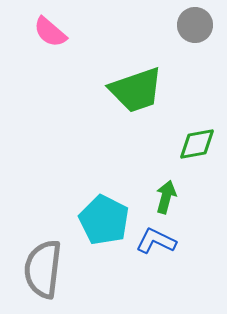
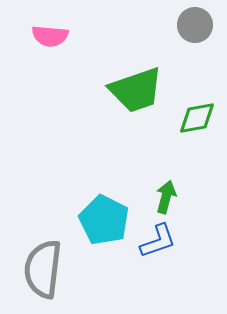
pink semicircle: moved 4 px down; rotated 36 degrees counterclockwise
green diamond: moved 26 px up
blue L-shape: moved 2 px right; rotated 135 degrees clockwise
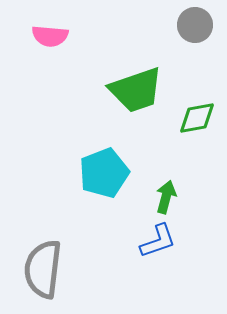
cyan pentagon: moved 47 px up; rotated 24 degrees clockwise
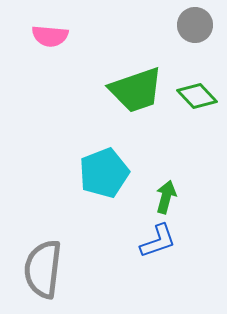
green diamond: moved 22 px up; rotated 57 degrees clockwise
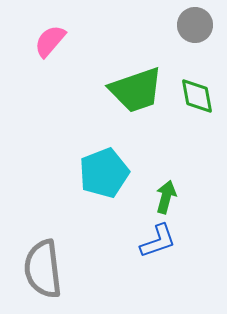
pink semicircle: moved 5 px down; rotated 126 degrees clockwise
green diamond: rotated 33 degrees clockwise
gray semicircle: rotated 14 degrees counterclockwise
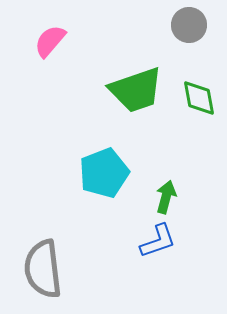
gray circle: moved 6 px left
green diamond: moved 2 px right, 2 px down
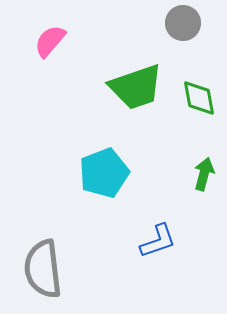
gray circle: moved 6 px left, 2 px up
green trapezoid: moved 3 px up
green arrow: moved 38 px right, 23 px up
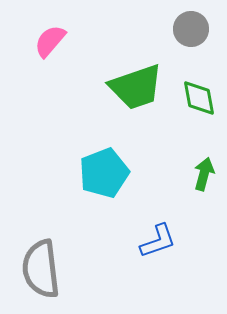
gray circle: moved 8 px right, 6 px down
gray semicircle: moved 2 px left
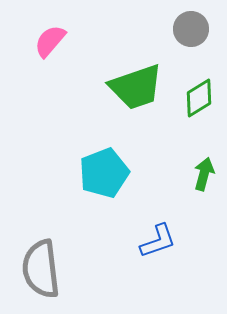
green diamond: rotated 69 degrees clockwise
